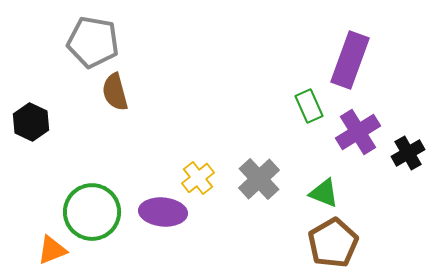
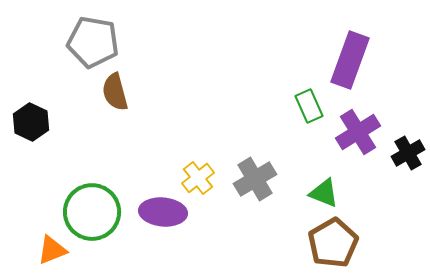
gray cross: moved 4 px left; rotated 12 degrees clockwise
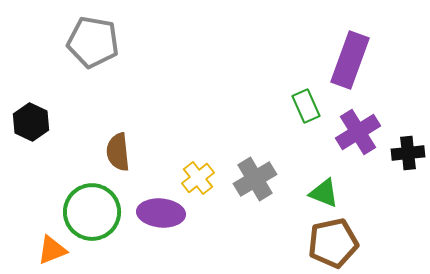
brown semicircle: moved 3 px right, 60 px down; rotated 9 degrees clockwise
green rectangle: moved 3 px left
black cross: rotated 24 degrees clockwise
purple ellipse: moved 2 px left, 1 px down
brown pentagon: rotated 18 degrees clockwise
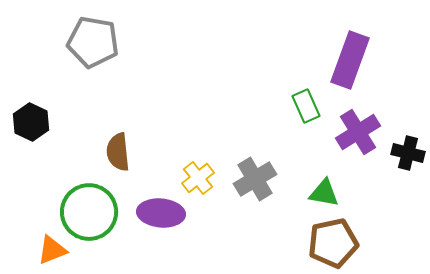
black cross: rotated 20 degrees clockwise
green triangle: rotated 12 degrees counterclockwise
green circle: moved 3 px left
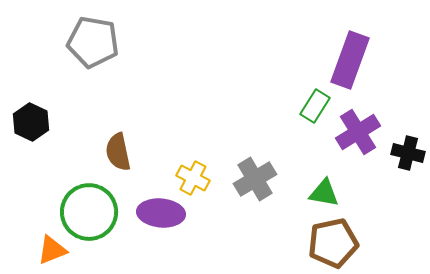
green rectangle: moved 9 px right; rotated 56 degrees clockwise
brown semicircle: rotated 6 degrees counterclockwise
yellow cross: moved 5 px left; rotated 24 degrees counterclockwise
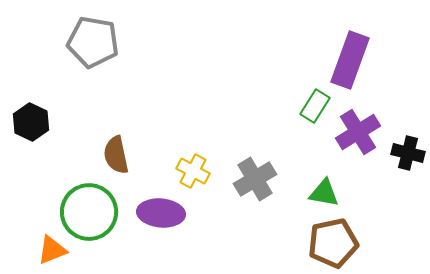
brown semicircle: moved 2 px left, 3 px down
yellow cross: moved 7 px up
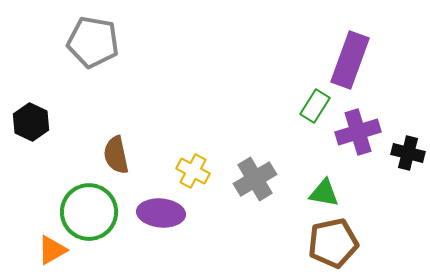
purple cross: rotated 15 degrees clockwise
orange triangle: rotated 8 degrees counterclockwise
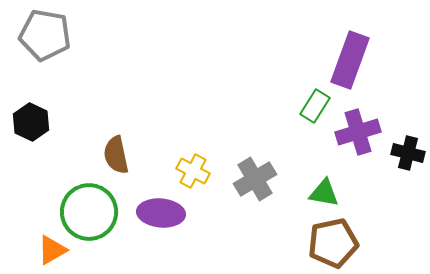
gray pentagon: moved 48 px left, 7 px up
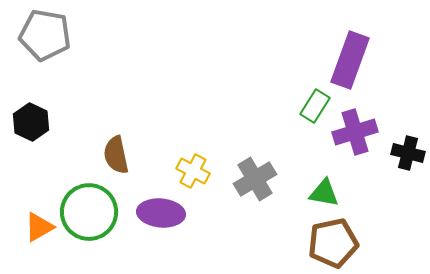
purple cross: moved 3 px left
orange triangle: moved 13 px left, 23 px up
